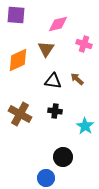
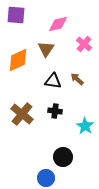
pink cross: rotated 21 degrees clockwise
brown cross: moved 2 px right; rotated 10 degrees clockwise
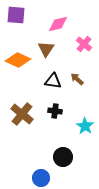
orange diamond: rotated 50 degrees clockwise
blue circle: moved 5 px left
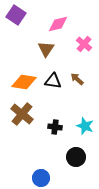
purple square: rotated 30 degrees clockwise
orange diamond: moved 6 px right, 22 px down; rotated 15 degrees counterclockwise
black cross: moved 16 px down
cyan star: rotated 12 degrees counterclockwise
black circle: moved 13 px right
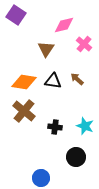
pink diamond: moved 6 px right, 1 px down
brown cross: moved 2 px right, 3 px up
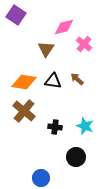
pink diamond: moved 2 px down
